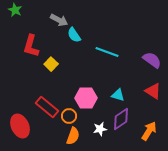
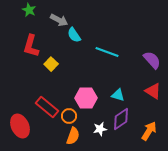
green star: moved 14 px right
purple semicircle: rotated 12 degrees clockwise
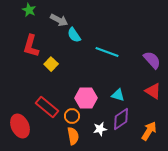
orange circle: moved 3 px right
orange semicircle: rotated 30 degrees counterclockwise
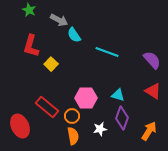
purple diamond: moved 1 px right, 1 px up; rotated 35 degrees counterclockwise
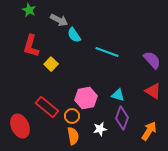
pink hexagon: rotated 10 degrees counterclockwise
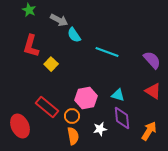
purple diamond: rotated 25 degrees counterclockwise
